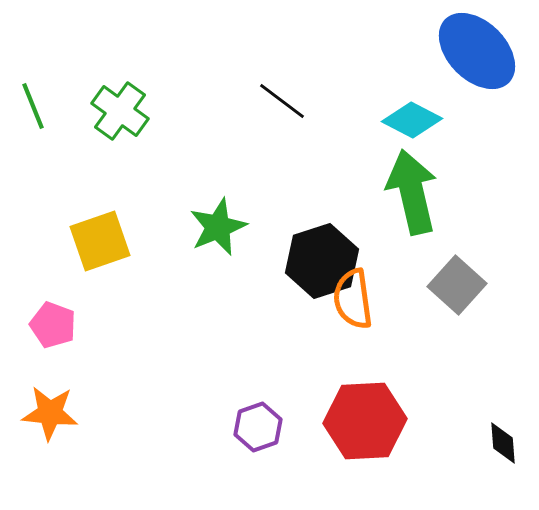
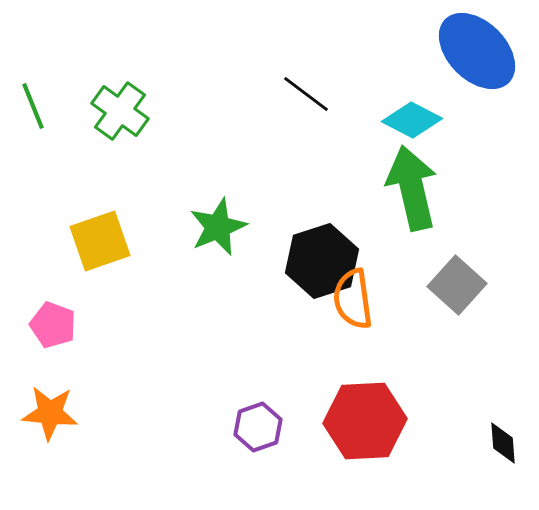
black line: moved 24 px right, 7 px up
green arrow: moved 4 px up
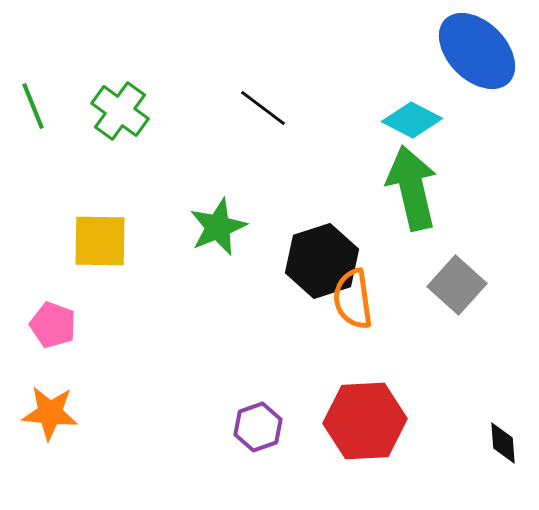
black line: moved 43 px left, 14 px down
yellow square: rotated 20 degrees clockwise
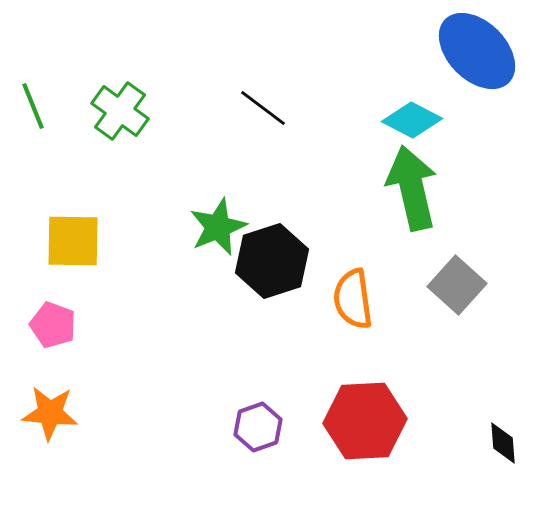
yellow square: moved 27 px left
black hexagon: moved 50 px left
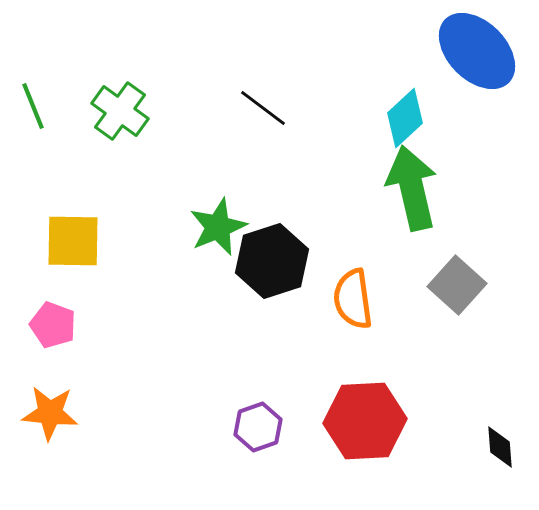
cyan diamond: moved 7 px left, 2 px up; rotated 70 degrees counterclockwise
black diamond: moved 3 px left, 4 px down
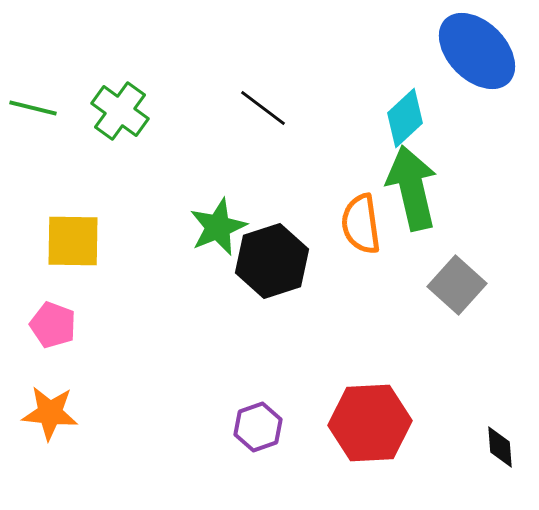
green line: moved 2 px down; rotated 54 degrees counterclockwise
orange semicircle: moved 8 px right, 75 px up
red hexagon: moved 5 px right, 2 px down
